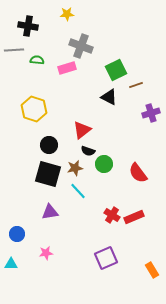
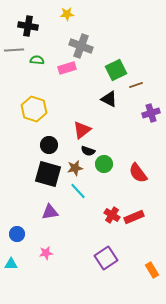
black triangle: moved 2 px down
purple square: rotated 10 degrees counterclockwise
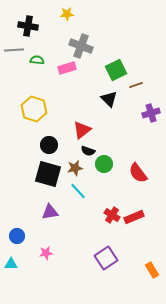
black triangle: rotated 18 degrees clockwise
blue circle: moved 2 px down
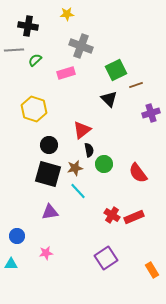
green semicircle: moved 2 px left; rotated 48 degrees counterclockwise
pink rectangle: moved 1 px left, 5 px down
black semicircle: moved 1 px right, 1 px up; rotated 120 degrees counterclockwise
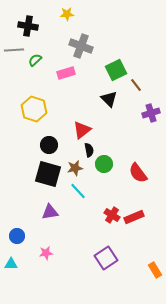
brown line: rotated 72 degrees clockwise
orange rectangle: moved 3 px right
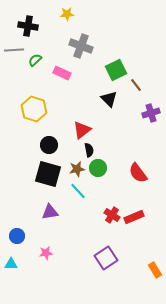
pink rectangle: moved 4 px left; rotated 42 degrees clockwise
green circle: moved 6 px left, 4 px down
brown star: moved 2 px right, 1 px down
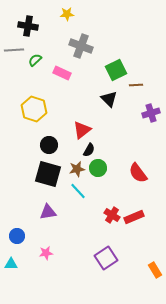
brown line: rotated 56 degrees counterclockwise
black semicircle: rotated 40 degrees clockwise
purple triangle: moved 2 px left
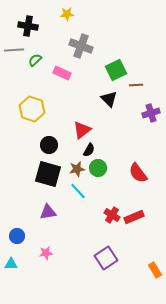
yellow hexagon: moved 2 px left
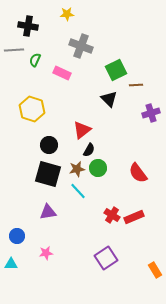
green semicircle: rotated 24 degrees counterclockwise
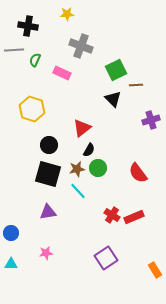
black triangle: moved 4 px right
purple cross: moved 7 px down
red triangle: moved 2 px up
blue circle: moved 6 px left, 3 px up
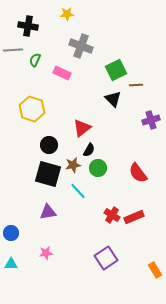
gray line: moved 1 px left
brown star: moved 4 px left, 4 px up
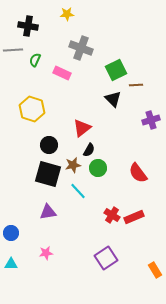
gray cross: moved 2 px down
